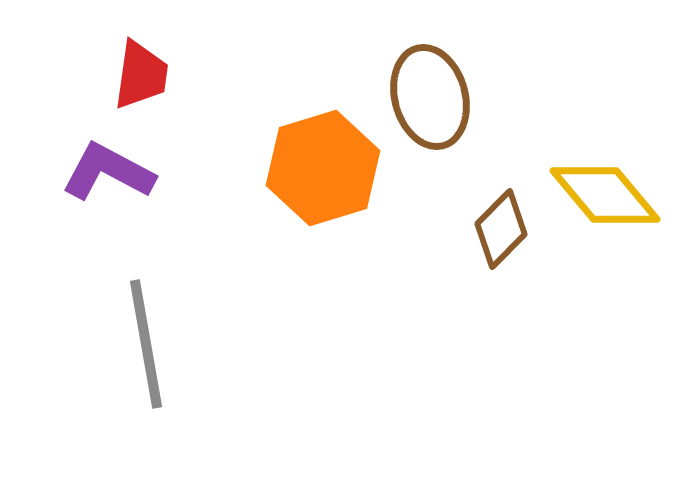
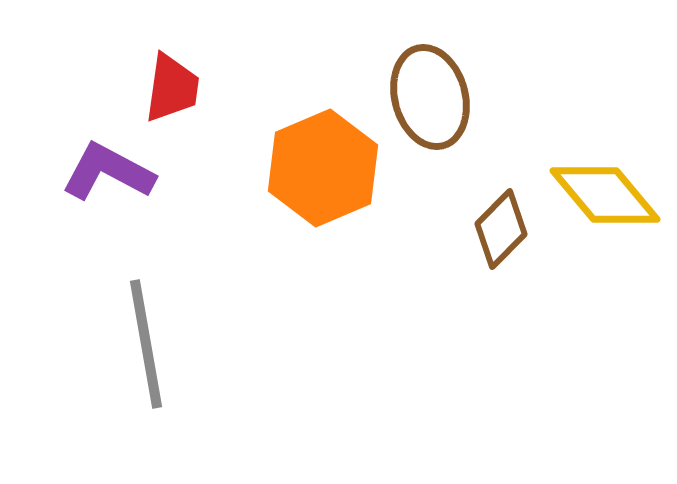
red trapezoid: moved 31 px right, 13 px down
orange hexagon: rotated 6 degrees counterclockwise
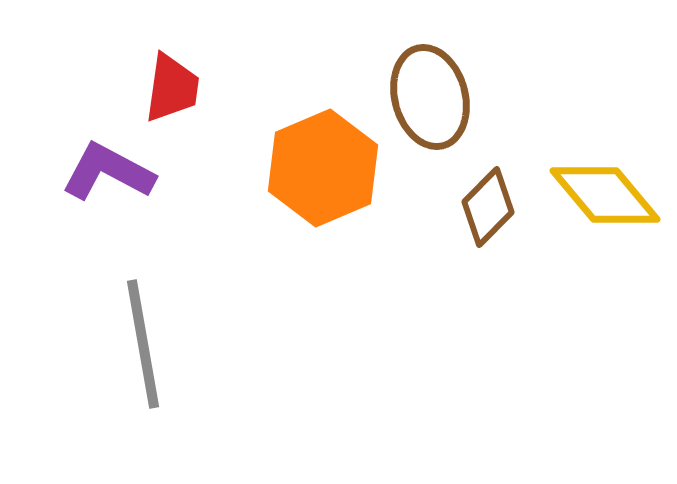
brown diamond: moved 13 px left, 22 px up
gray line: moved 3 px left
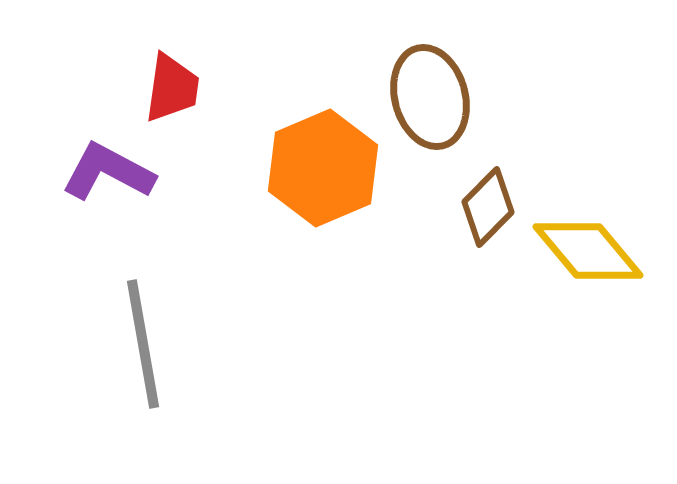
yellow diamond: moved 17 px left, 56 px down
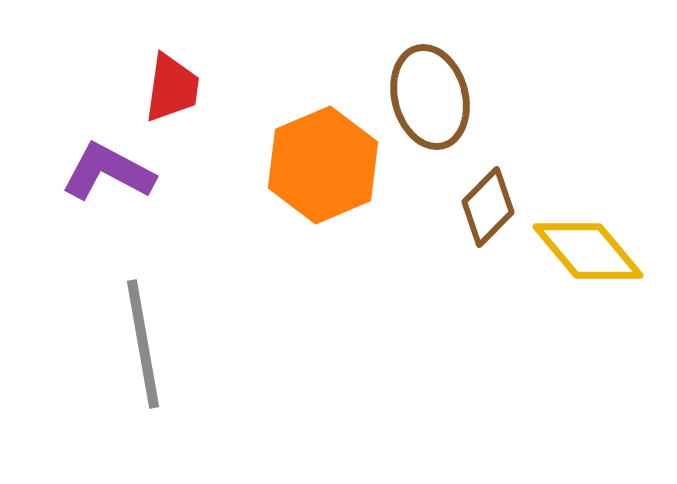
orange hexagon: moved 3 px up
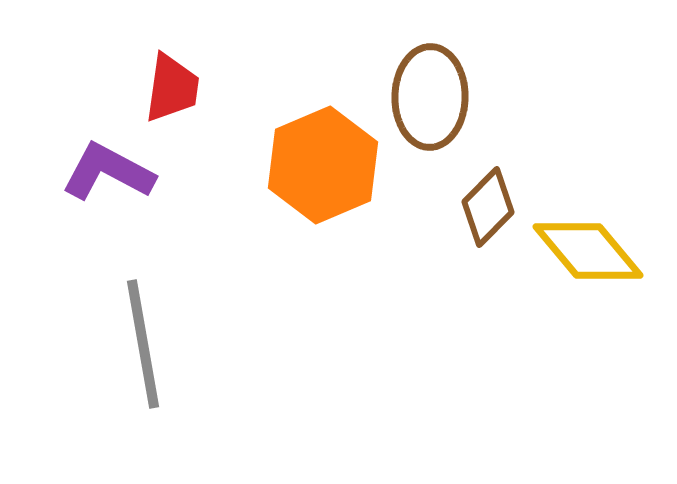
brown ellipse: rotated 16 degrees clockwise
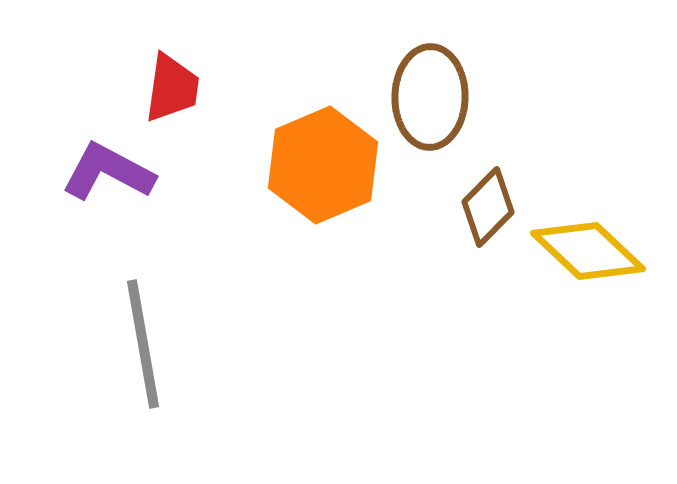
yellow diamond: rotated 7 degrees counterclockwise
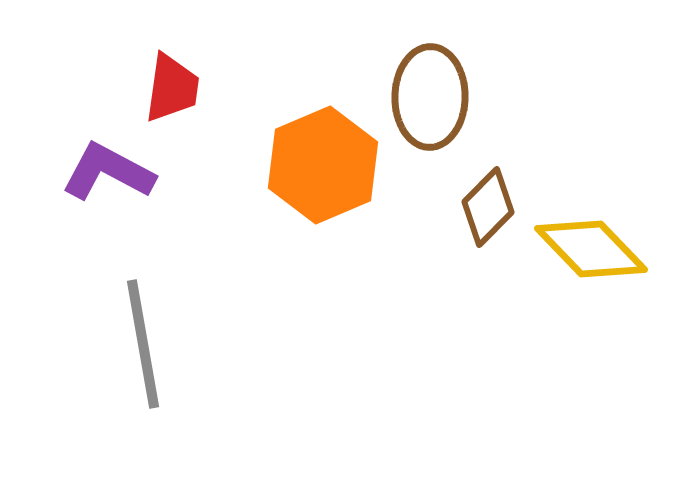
yellow diamond: moved 3 px right, 2 px up; rotated 3 degrees clockwise
